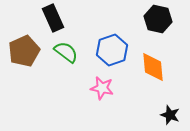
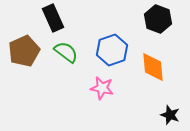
black hexagon: rotated 8 degrees clockwise
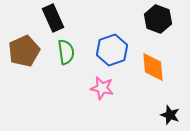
green semicircle: rotated 45 degrees clockwise
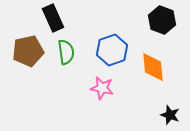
black hexagon: moved 4 px right, 1 px down
brown pentagon: moved 4 px right; rotated 12 degrees clockwise
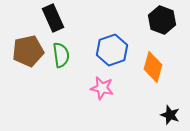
green semicircle: moved 5 px left, 3 px down
orange diamond: rotated 20 degrees clockwise
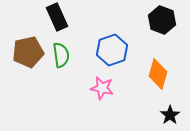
black rectangle: moved 4 px right, 1 px up
brown pentagon: moved 1 px down
orange diamond: moved 5 px right, 7 px down
black star: rotated 18 degrees clockwise
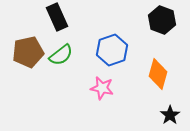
green semicircle: rotated 60 degrees clockwise
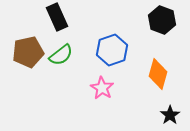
pink star: rotated 20 degrees clockwise
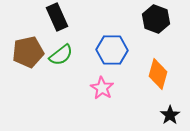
black hexagon: moved 6 px left, 1 px up
blue hexagon: rotated 20 degrees clockwise
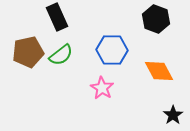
orange diamond: moved 1 px right, 3 px up; rotated 44 degrees counterclockwise
black star: moved 3 px right
